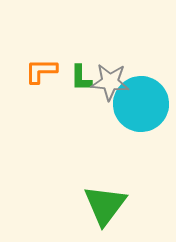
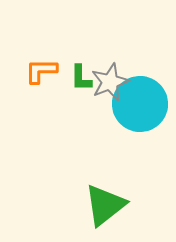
gray star: rotated 27 degrees counterclockwise
cyan circle: moved 1 px left
green triangle: rotated 15 degrees clockwise
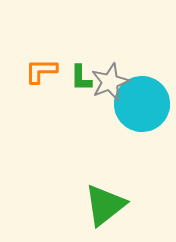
cyan circle: moved 2 px right
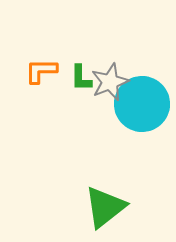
green triangle: moved 2 px down
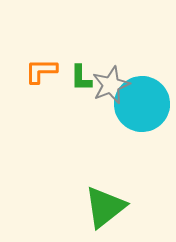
gray star: moved 1 px right, 3 px down
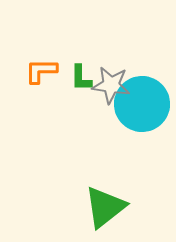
gray star: rotated 30 degrees clockwise
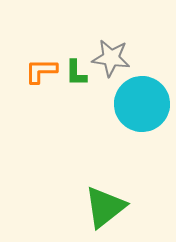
green L-shape: moved 5 px left, 5 px up
gray star: moved 27 px up
